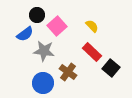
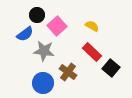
yellow semicircle: rotated 16 degrees counterclockwise
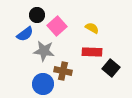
yellow semicircle: moved 2 px down
red rectangle: rotated 42 degrees counterclockwise
brown cross: moved 5 px left, 1 px up; rotated 24 degrees counterclockwise
blue circle: moved 1 px down
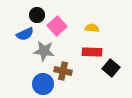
yellow semicircle: rotated 24 degrees counterclockwise
blue semicircle: rotated 12 degrees clockwise
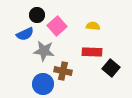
yellow semicircle: moved 1 px right, 2 px up
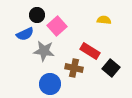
yellow semicircle: moved 11 px right, 6 px up
red rectangle: moved 2 px left, 1 px up; rotated 30 degrees clockwise
brown cross: moved 11 px right, 3 px up
blue circle: moved 7 px right
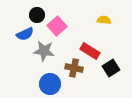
black square: rotated 18 degrees clockwise
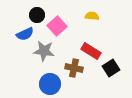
yellow semicircle: moved 12 px left, 4 px up
red rectangle: moved 1 px right
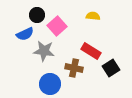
yellow semicircle: moved 1 px right
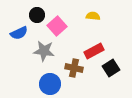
blue semicircle: moved 6 px left, 1 px up
red rectangle: moved 3 px right; rotated 60 degrees counterclockwise
